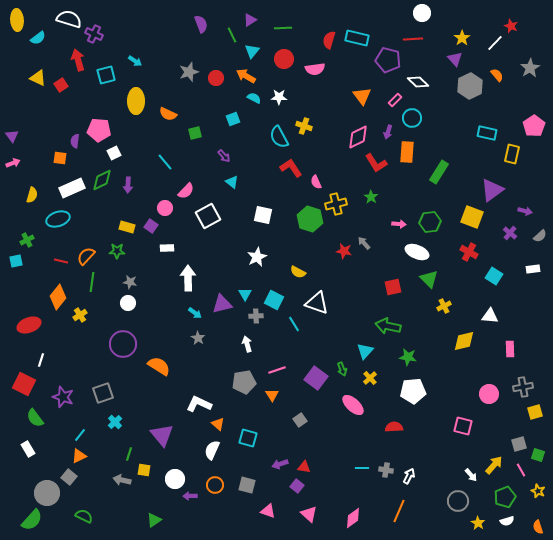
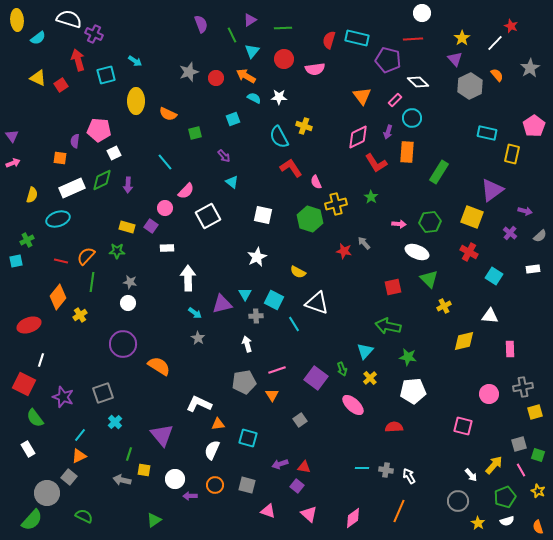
orange triangle at (218, 424): rotated 48 degrees counterclockwise
white arrow at (409, 476): rotated 56 degrees counterclockwise
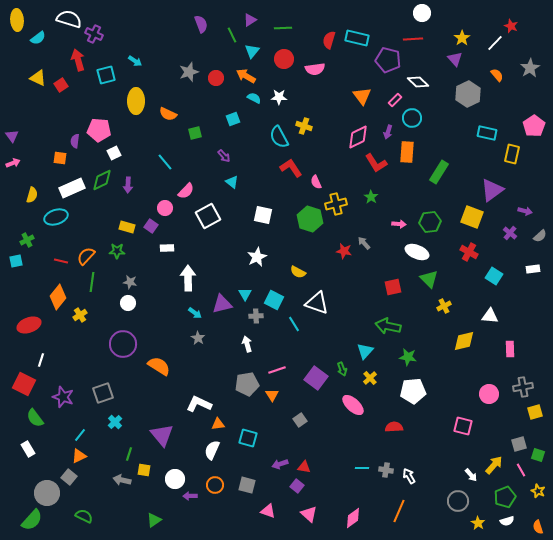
gray hexagon at (470, 86): moved 2 px left, 8 px down
cyan ellipse at (58, 219): moved 2 px left, 2 px up
gray pentagon at (244, 382): moved 3 px right, 2 px down
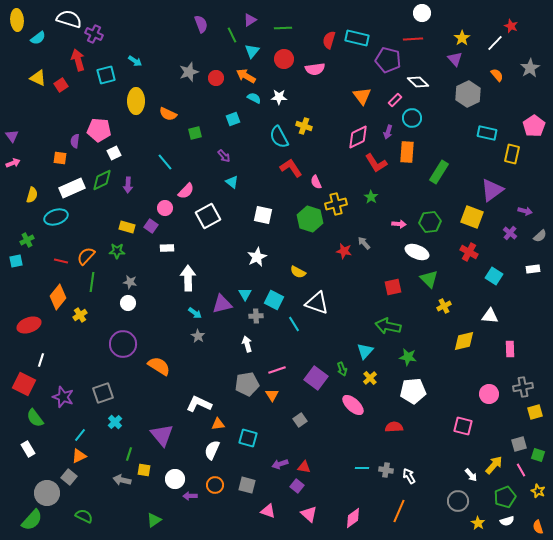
gray star at (198, 338): moved 2 px up
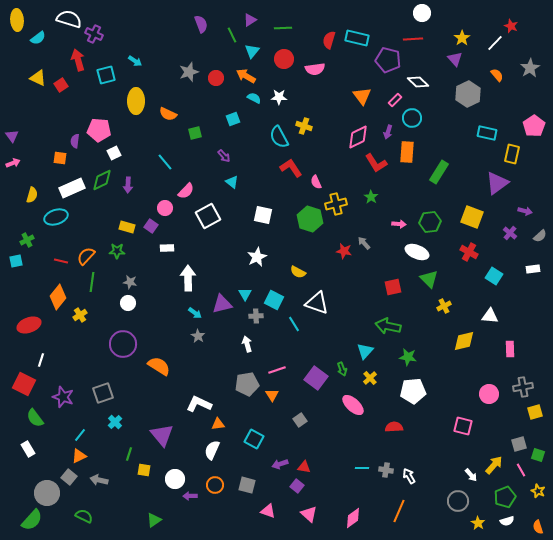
purple triangle at (492, 190): moved 5 px right, 7 px up
cyan square at (248, 438): moved 6 px right, 1 px down; rotated 12 degrees clockwise
gray arrow at (122, 480): moved 23 px left
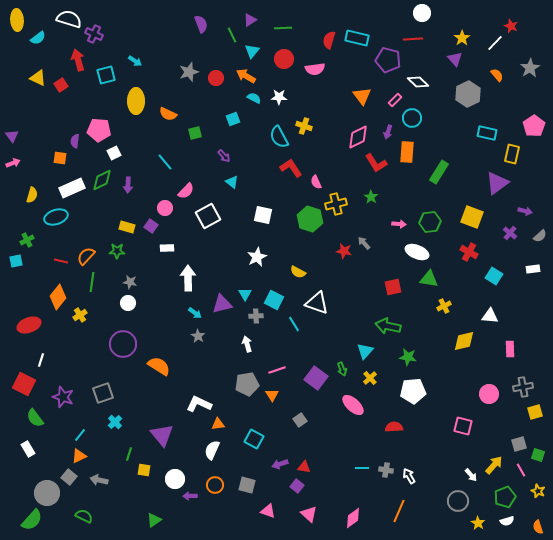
green triangle at (429, 279): rotated 36 degrees counterclockwise
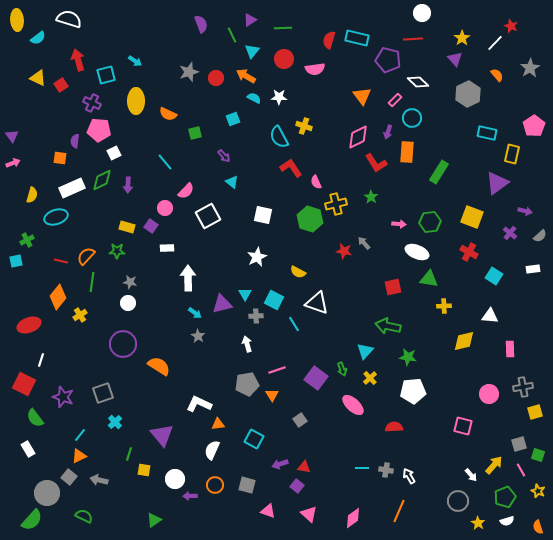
purple cross at (94, 34): moved 2 px left, 69 px down
yellow cross at (444, 306): rotated 24 degrees clockwise
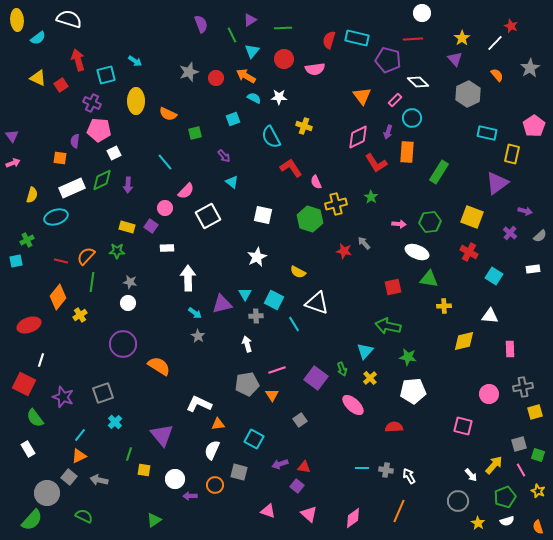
cyan semicircle at (279, 137): moved 8 px left
gray square at (247, 485): moved 8 px left, 13 px up
